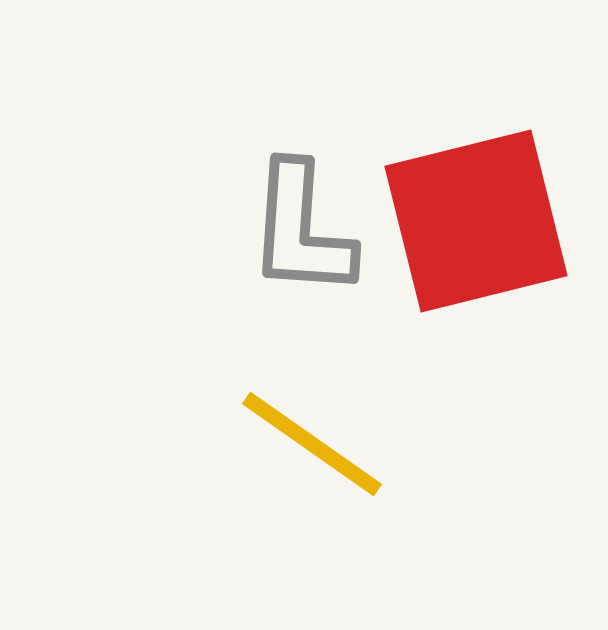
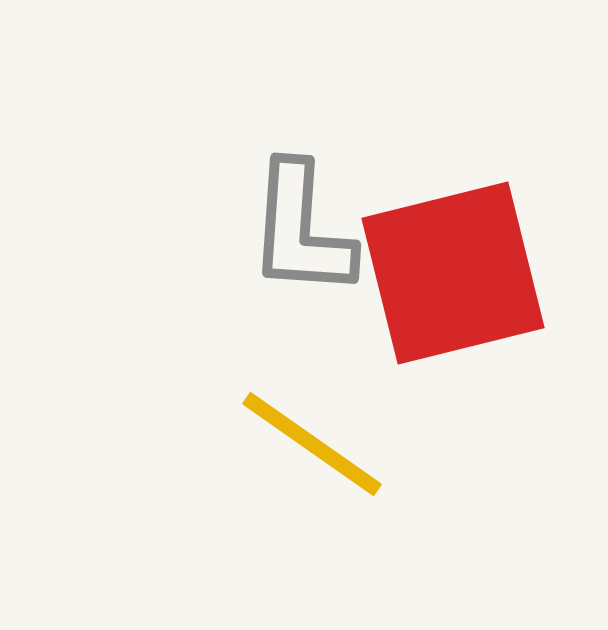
red square: moved 23 px left, 52 px down
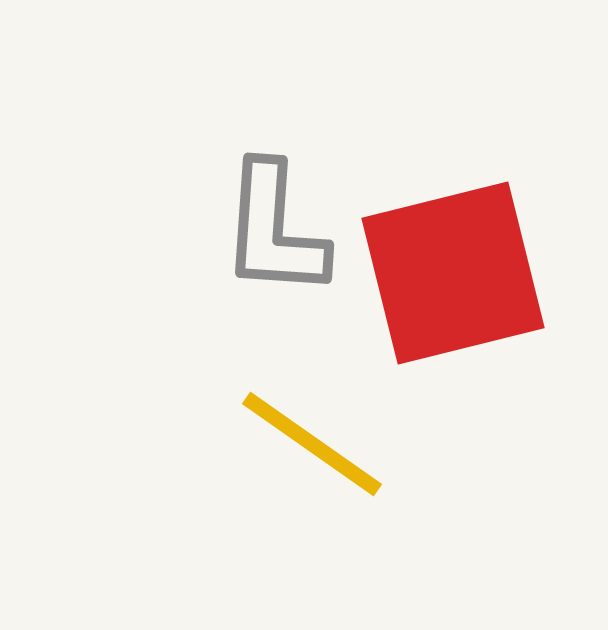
gray L-shape: moved 27 px left
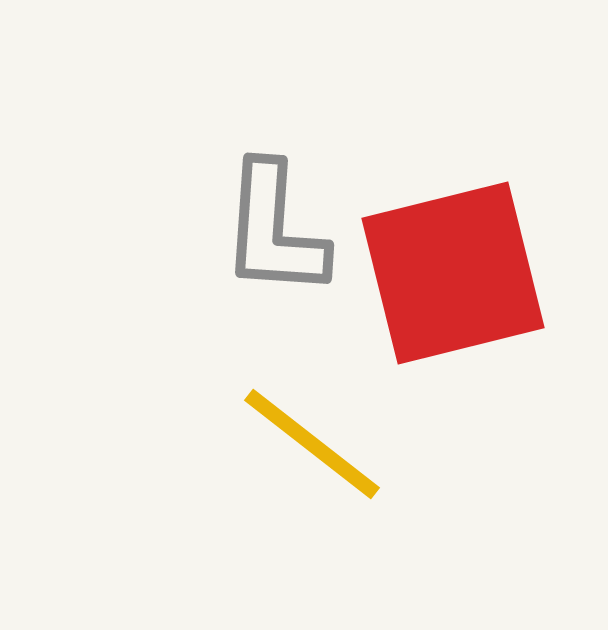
yellow line: rotated 3 degrees clockwise
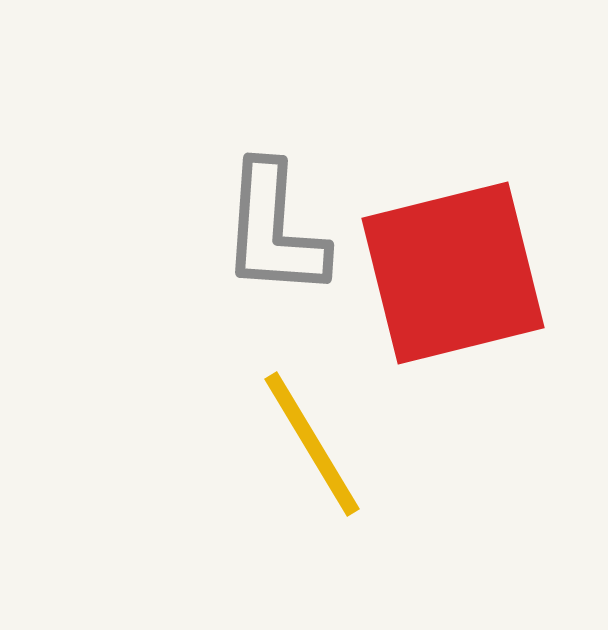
yellow line: rotated 21 degrees clockwise
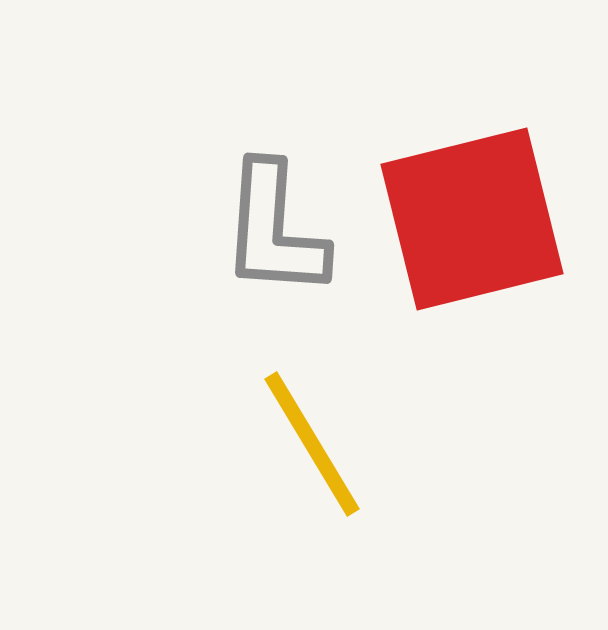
red square: moved 19 px right, 54 px up
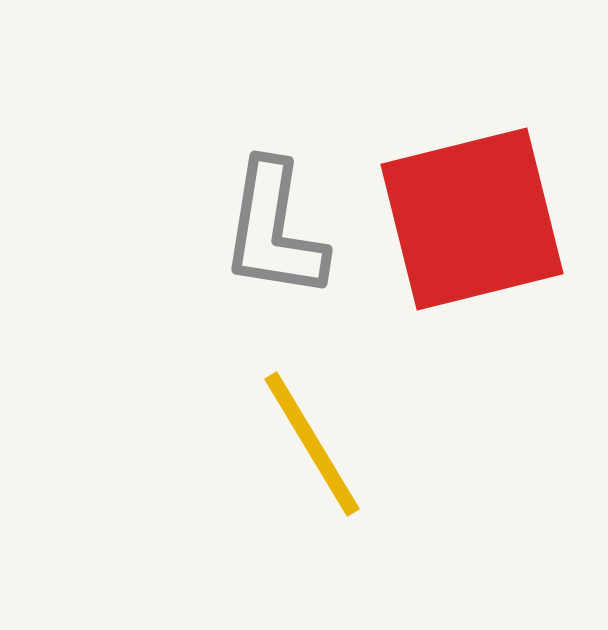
gray L-shape: rotated 5 degrees clockwise
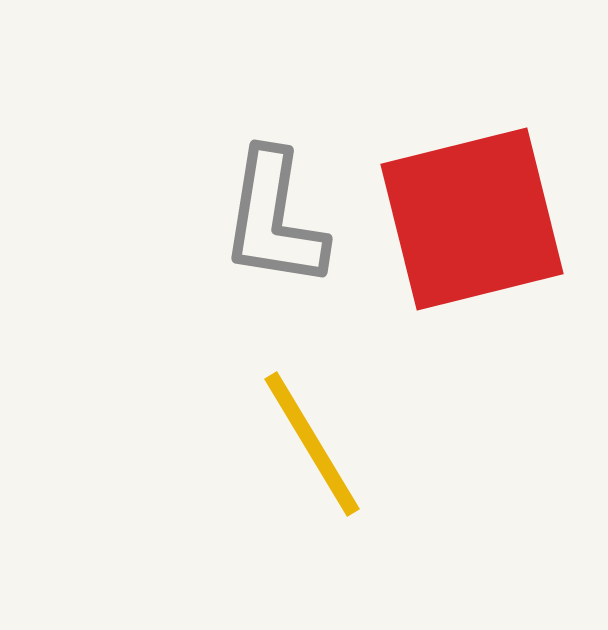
gray L-shape: moved 11 px up
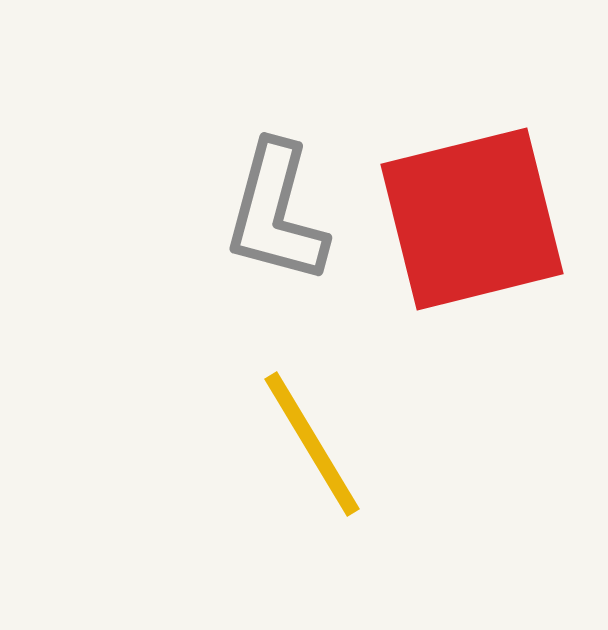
gray L-shape: moved 2 px right, 6 px up; rotated 6 degrees clockwise
